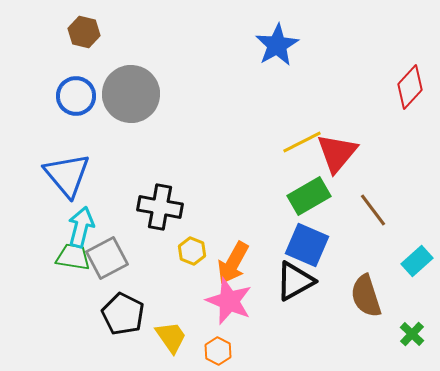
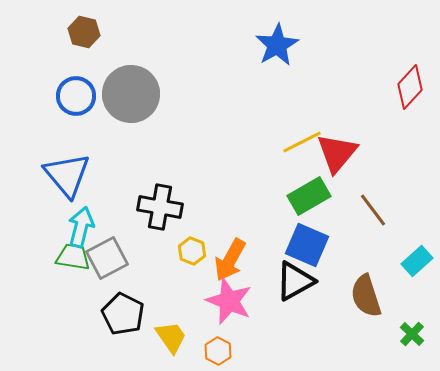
orange arrow: moved 3 px left, 3 px up
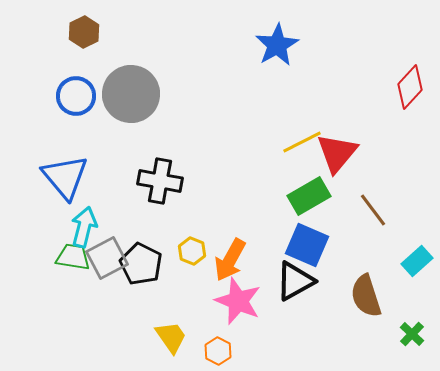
brown hexagon: rotated 20 degrees clockwise
blue triangle: moved 2 px left, 2 px down
black cross: moved 26 px up
cyan arrow: moved 3 px right
pink star: moved 9 px right
black pentagon: moved 18 px right, 50 px up
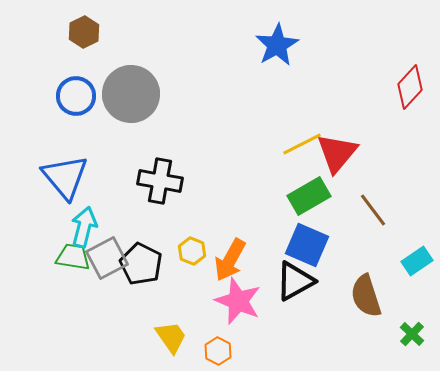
yellow line: moved 2 px down
cyan rectangle: rotated 8 degrees clockwise
